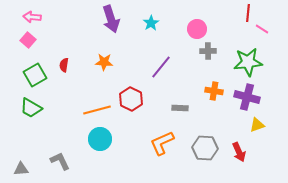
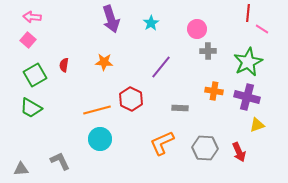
green star: rotated 20 degrees counterclockwise
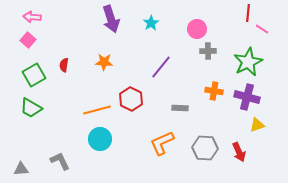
green square: moved 1 px left
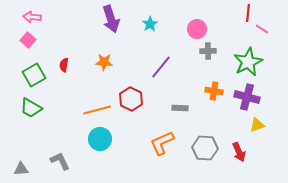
cyan star: moved 1 px left, 1 px down
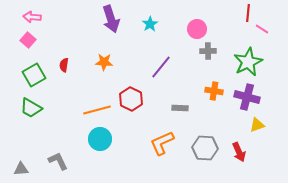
gray L-shape: moved 2 px left
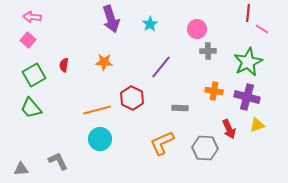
red hexagon: moved 1 px right, 1 px up
green trapezoid: rotated 20 degrees clockwise
red arrow: moved 10 px left, 23 px up
